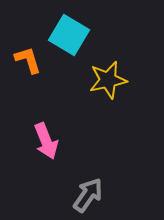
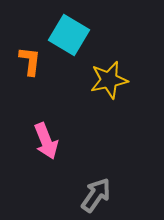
orange L-shape: moved 2 px right, 1 px down; rotated 24 degrees clockwise
yellow star: moved 1 px right
gray arrow: moved 8 px right
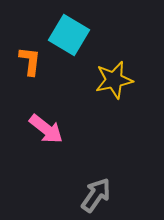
yellow star: moved 5 px right
pink arrow: moved 12 px up; rotated 30 degrees counterclockwise
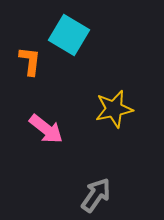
yellow star: moved 29 px down
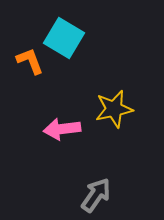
cyan square: moved 5 px left, 3 px down
orange L-shape: rotated 28 degrees counterclockwise
pink arrow: moved 16 px right; rotated 135 degrees clockwise
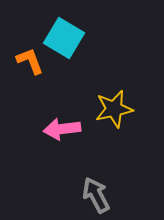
gray arrow: rotated 63 degrees counterclockwise
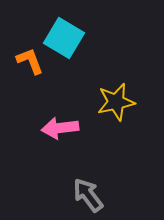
yellow star: moved 2 px right, 7 px up
pink arrow: moved 2 px left, 1 px up
gray arrow: moved 8 px left; rotated 9 degrees counterclockwise
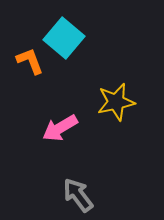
cyan square: rotated 9 degrees clockwise
pink arrow: rotated 24 degrees counterclockwise
gray arrow: moved 10 px left
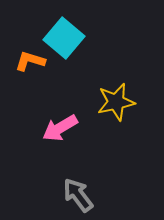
orange L-shape: rotated 52 degrees counterclockwise
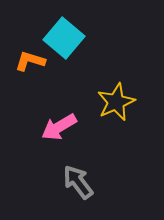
yellow star: rotated 12 degrees counterclockwise
pink arrow: moved 1 px left, 1 px up
gray arrow: moved 13 px up
